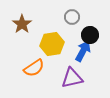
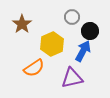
black circle: moved 4 px up
yellow hexagon: rotated 15 degrees counterclockwise
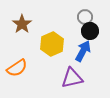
gray circle: moved 13 px right
orange semicircle: moved 17 px left
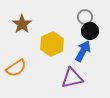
orange semicircle: moved 1 px left
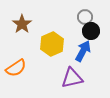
black circle: moved 1 px right
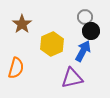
orange semicircle: rotated 40 degrees counterclockwise
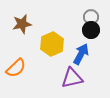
gray circle: moved 6 px right
brown star: rotated 24 degrees clockwise
black circle: moved 1 px up
blue arrow: moved 2 px left, 3 px down
orange semicircle: rotated 30 degrees clockwise
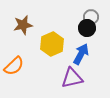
brown star: moved 1 px right, 1 px down
black circle: moved 4 px left, 2 px up
orange semicircle: moved 2 px left, 2 px up
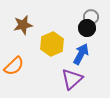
purple triangle: moved 1 px down; rotated 30 degrees counterclockwise
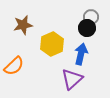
blue arrow: rotated 15 degrees counterclockwise
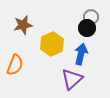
orange semicircle: moved 1 px right, 1 px up; rotated 25 degrees counterclockwise
